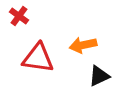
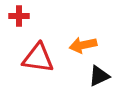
red cross: rotated 36 degrees counterclockwise
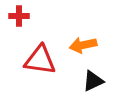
red triangle: moved 2 px right, 2 px down
black triangle: moved 6 px left, 5 px down
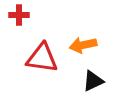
red cross: moved 1 px up
red triangle: moved 2 px right, 2 px up
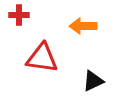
orange arrow: moved 19 px up; rotated 12 degrees clockwise
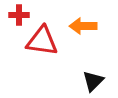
red triangle: moved 17 px up
black triangle: rotated 20 degrees counterclockwise
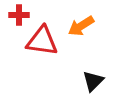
orange arrow: moved 2 px left; rotated 32 degrees counterclockwise
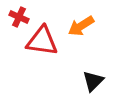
red cross: moved 2 px down; rotated 24 degrees clockwise
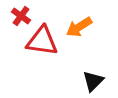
red cross: moved 2 px right, 1 px up; rotated 12 degrees clockwise
orange arrow: moved 2 px left, 1 px down
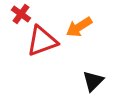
red cross: moved 2 px up
red triangle: rotated 28 degrees counterclockwise
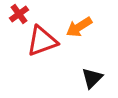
red cross: moved 2 px left; rotated 18 degrees clockwise
black triangle: moved 1 px left, 3 px up
